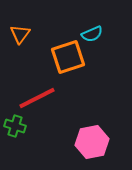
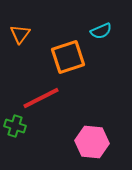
cyan semicircle: moved 9 px right, 3 px up
red line: moved 4 px right
pink hexagon: rotated 16 degrees clockwise
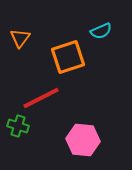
orange triangle: moved 4 px down
green cross: moved 3 px right
pink hexagon: moved 9 px left, 2 px up
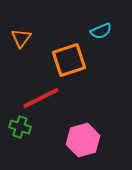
orange triangle: moved 1 px right
orange square: moved 1 px right, 3 px down
green cross: moved 2 px right, 1 px down
pink hexagon: rotated 20 degrees counterclockwise
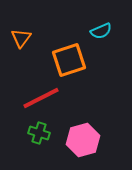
green cross: moved 19 px right, 6 px down
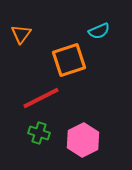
cyan semicircle: moved 2 px left
orange triangle: moved 4 px up
pink hexagon: rotated 12 degrees counterclockwise
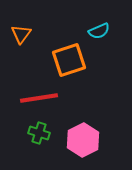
red line: moved 2 px left; rotated 18 degrees clockwise
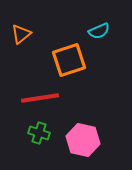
orange triangle: rotated 15 degrees clockwise
red line: moved 1 px right
pink hexagon: rotated 20 degrees counterclockwise
